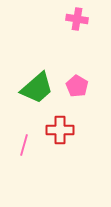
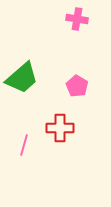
green trapezoid: moved 15 px left, 10 px up
red cross: moved 2 px up
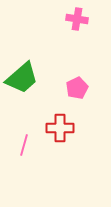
pink pentagon: moved 2 px down; rotated 15 degrees clockwise
